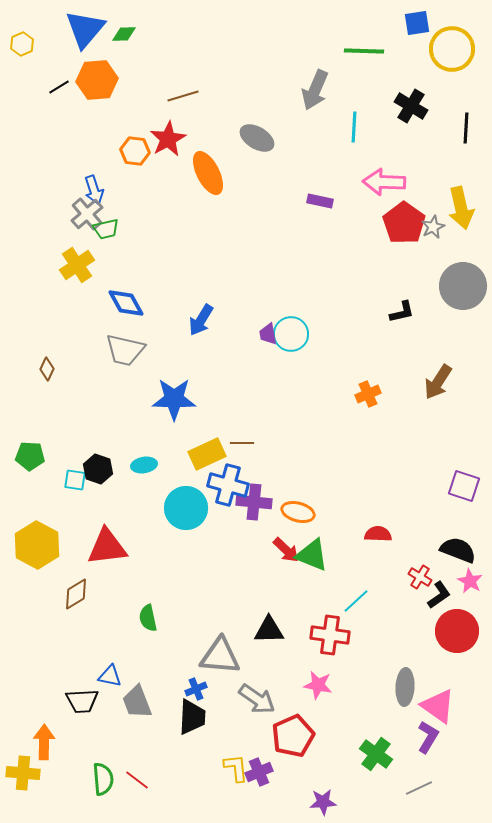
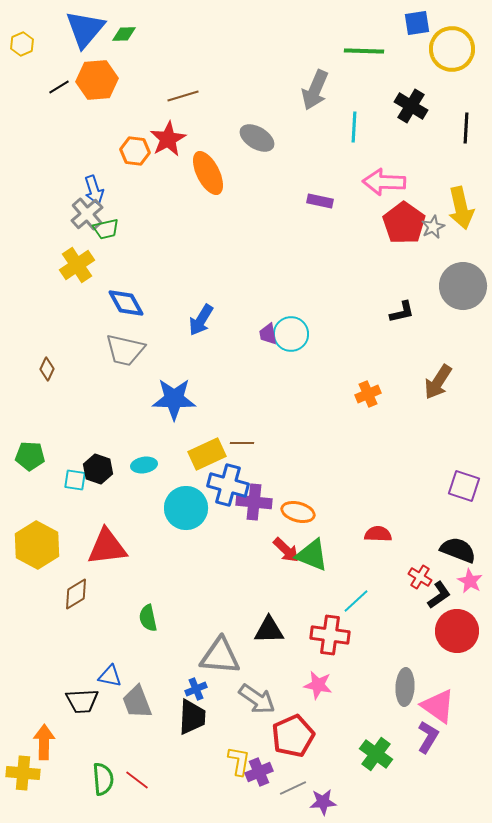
yellow L-shape at (236, 768): moved 3 px right, 7 px up; rotated 16 degrees clockwise
gray line at (419, 788): moved 126 px left
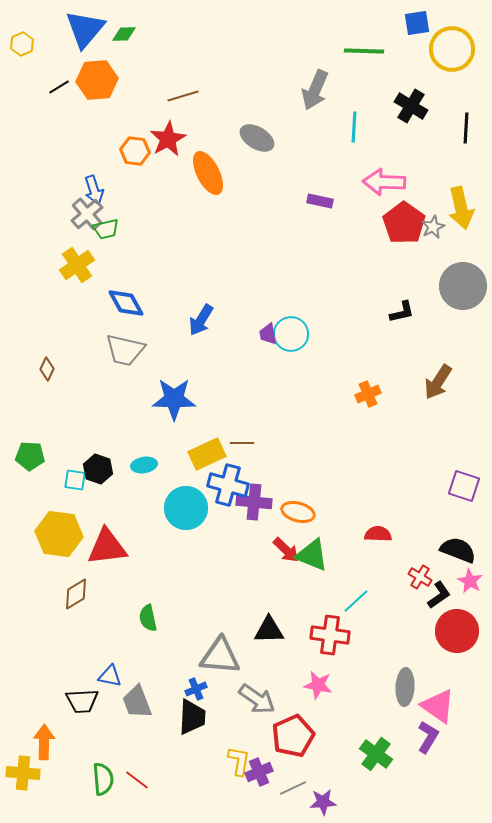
yellow hexagon at (37, 545): moved 22 px right, 11 px up; rotated 21 degrees counterclockwise
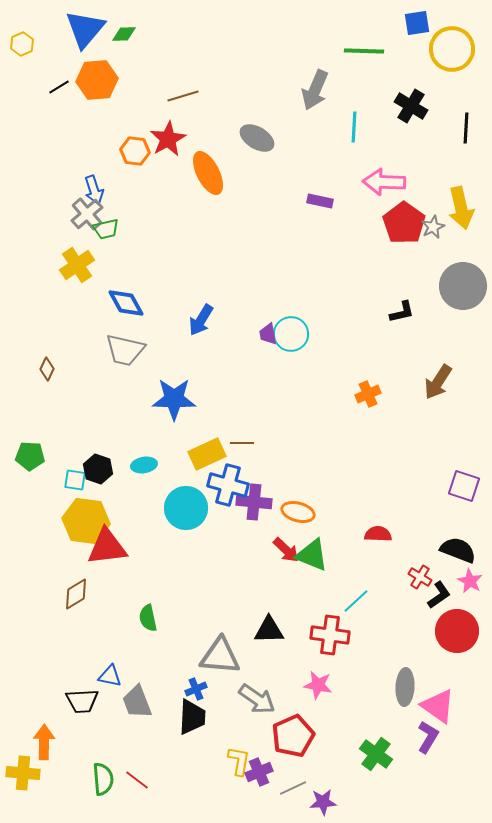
yellow hexagon at (59, 534): moved 27 px right, 13 px up
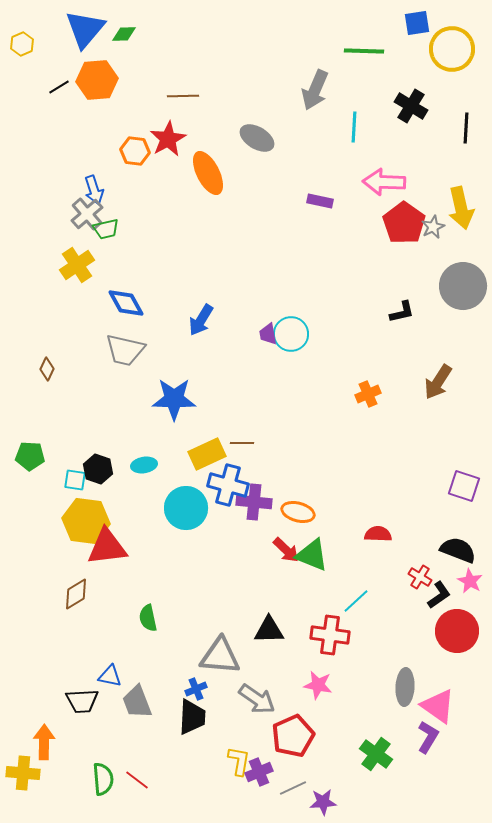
brown line at (183, 96): rotated 16 degrees clockwise
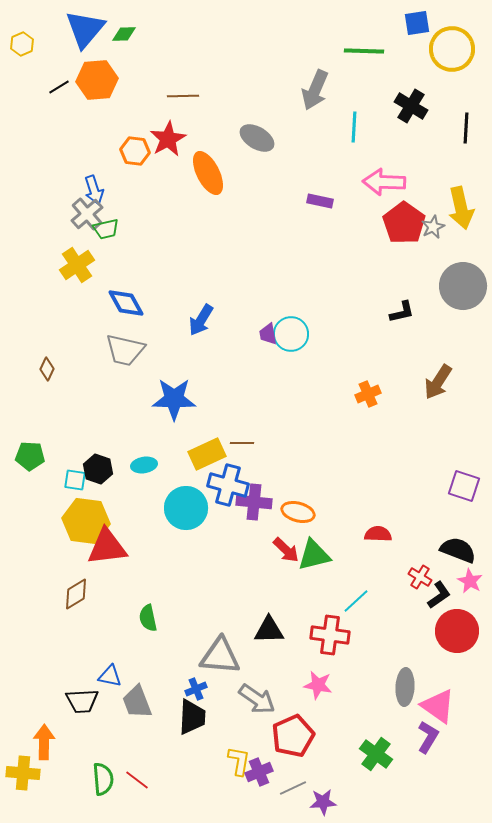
green triangle at (312, 555): moved 2 px right; rotated 36 degrees counterclockwise
